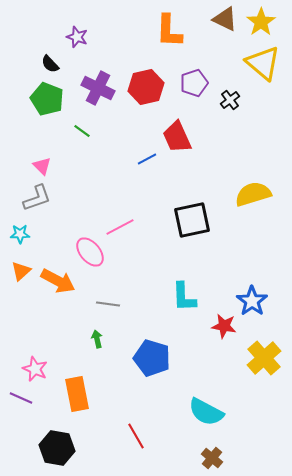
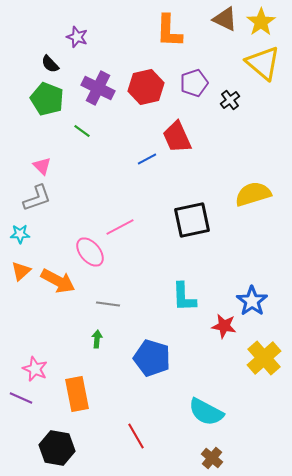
green arrow: rotated 18 degrees clockwise
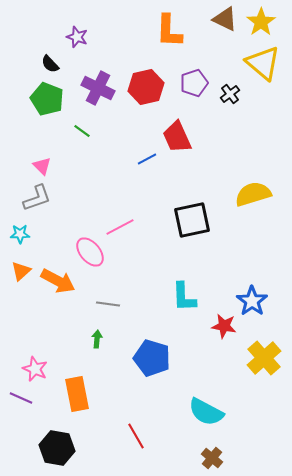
black cross: moved 6 px up
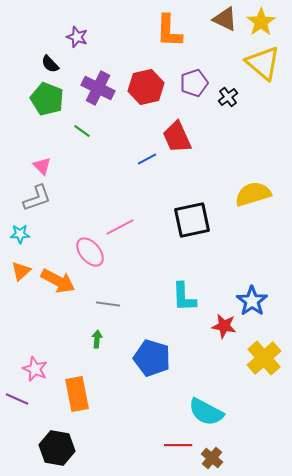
black cross: moved 2 px left, 3 px down
purple line: moved 4 px left, 1 px down
red line: moved 42 px right, 9 px down; rotated 60 degrees counterclockwise
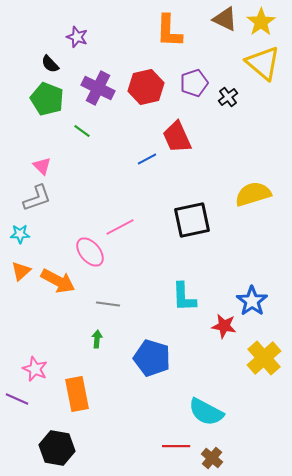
red line: moved 2 px left, 1 px down
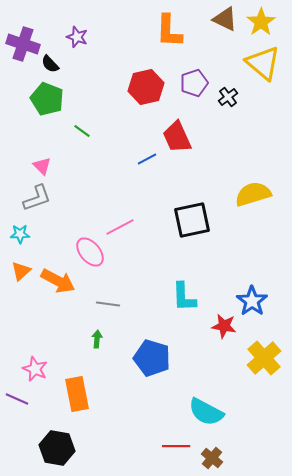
purple cross: moved 75 px left, 44 px up; rotated 8 degrees counterclockwise
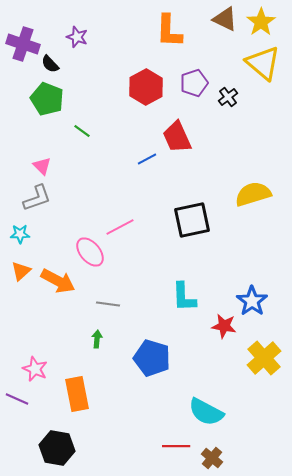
red hexagon: rotated 16 degrees counterclockwise
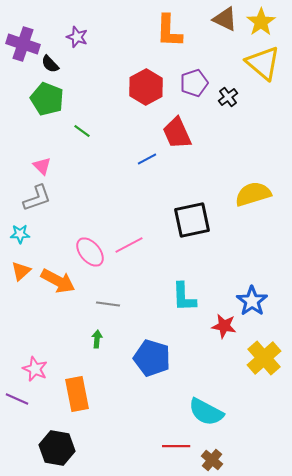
red trapezoid: moved 4 px up
pink line: moved 9 px right, 18 px down
brown cross: moved 2 px down
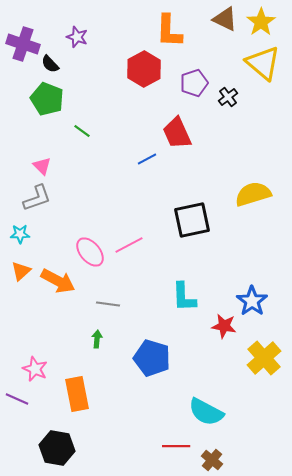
red hexagon: moved 2 px left, 18 px up
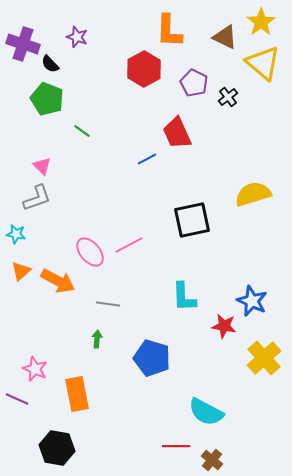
brown triangle: moved 18 px down
purple pentagon: rotated 28 degrees counterclockwise
cyan star: moved 4 px left; rotated 12 degrees clockwise
blue star: rotated 12 degrees counterclockwise
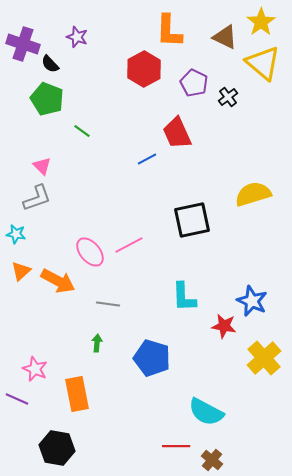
green arrow: moved 4 px down
